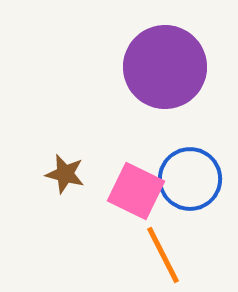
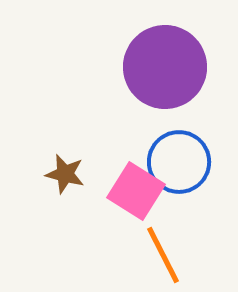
blue circle: moved 11 px left, 17 px up
pink square: rotated 6 degrees clockwise
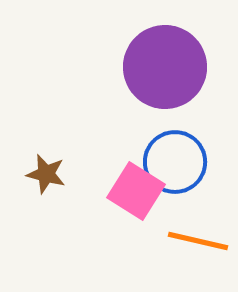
blue circle: moved 4 px left
brown star: moved 19 px left
orange line: moved 35 px right, 14 px up; rotated 50 degrees counterclockwise
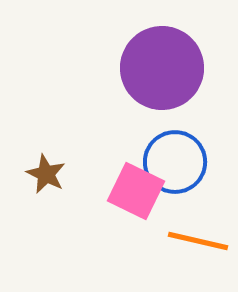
purple circle: moved 3 px left, 1 px down
brown star: rotated 12 degrees clockwise
pink square: rotated 6 degrees counterclockwise
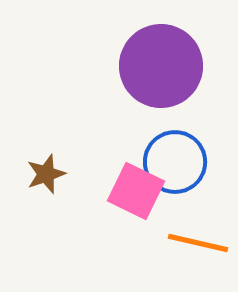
purple circle: moved 1 px left, 2 px up
brown star: rotated 27 degrees clockwise
orange line: moved 2 px down
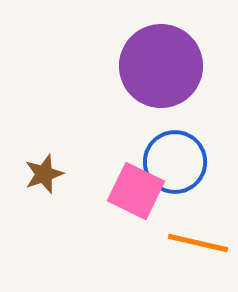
brown star: moved 2 px left
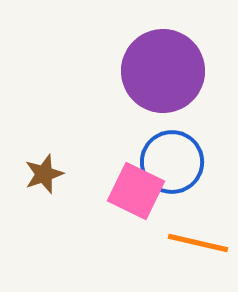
purple circle: moved 2 px right, 5 px down
blue circle: moved 3 px left
